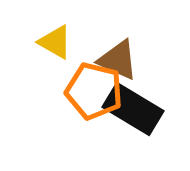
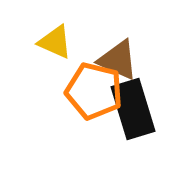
yellow triangle: rotated 6 degrees counterclockwise
black rectangle: rotated 42 degrees clockwise
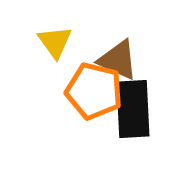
yellow triangle: rotated 30 degrees clockwise
black rectangle: rotated 14 degrees clockwise
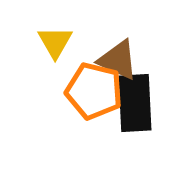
yellow triangle: rotated 6 degrees clockwise
black rectangle: moved 2 px right, 6 px up
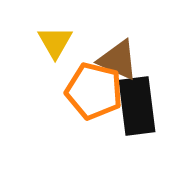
black rectangle: moved 2 px right, 3 px down; rotated 4 degrees counterclockwise
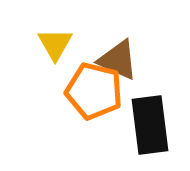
yellow triangle: moved 2 px down
black rectangle: moved 13 px right, 19 px down
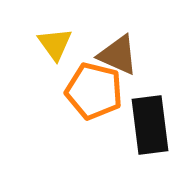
yellow triangle: rotated 6 degrees counterclockwise
brown triangle: moved 5 px up
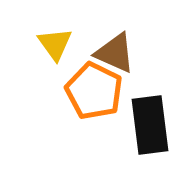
brown triangle: moved 3 px left, 2 px up
orange pentagon: rotated 12 degrees clockwise
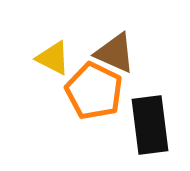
yellow triangle: moved 2 px left, 14 px down; rotated 27 degrees counterclockwise
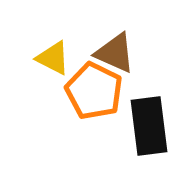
black rectangle: moved 1 px left, 1 px down
